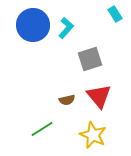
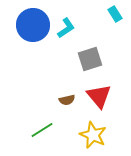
cyan L-shape: rotated 15 degrees clockwise
green line: moved 1 px down
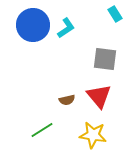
gray square: moved 15 px right; rotated 25 degrees clockwise
yellow star: rotated 16 degrees counterclockwise
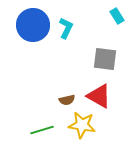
cyan rectangle: moved 2 px right, 2 px down
cyan L-shape: rotated 30 degrees counterclockwise
red triangle: rotated 20 degrees counterclockwise
green line: rotated 15 degrees clockwise
yellow star: moved 11 px left, 10 px up
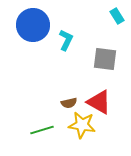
cyan L-shape: moved 12 px down
red triangle: moved 6 px down
brown semicircle: moved 2 px right, 3 px down
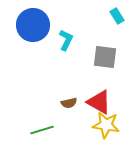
gray square: moved 2 px up
yellow star: moved 24 px right
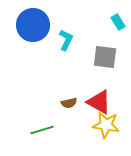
cyan rectangle: moved 1 px right, 6 px down
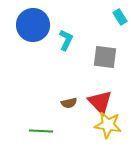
cyan rectangle: moved 2 px right, 5 px up
red triangle: moved 1 px right; rotated 16 degrees clockwise
yellow star: moved 2 px right
green line: moved 1 px left, 1 px down; rotated 20 degrees clockwise
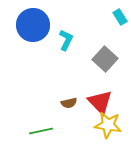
gray square: moved 2 px down; rotated 35 degrees clockwise
green line: rotated 15 degrees counterclockwise
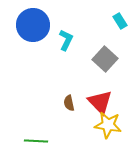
cyan rectangle: moved 4 px down
brown semicircle: rotated 91 degrees clockwise
green line: moved 5 px left, 10 px down; rotated 15 degrees clockwise
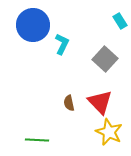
cyan L-shape: moved 4 px left, 4 px down
yellow star: moved 1 px right, 7 px down; rotated 16 degrees clockwise
green line: moved 1 px right, 1 px up
